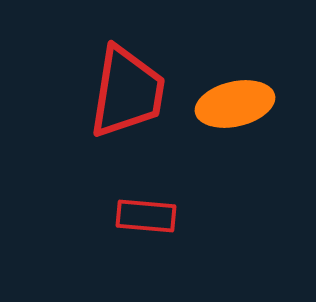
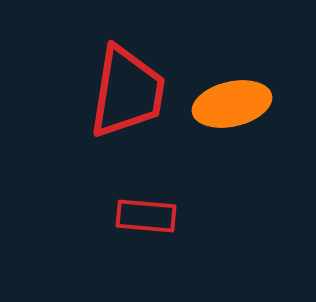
orange ellipse: moved 3 px left
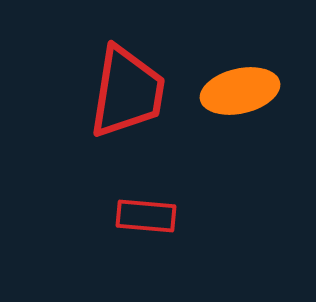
orange ellipse: moved 8 px right, 13 px up
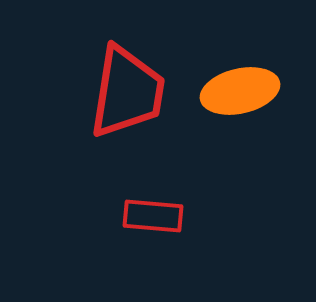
red rectangle: moved 7 px right
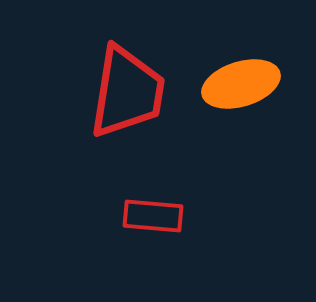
orange ellipse: moved 1 px right, 7 px up; rotated 4 degrees counterclockwise
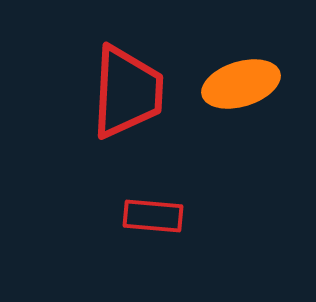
red trapezoid: rotated 6 degrees counterclockwise
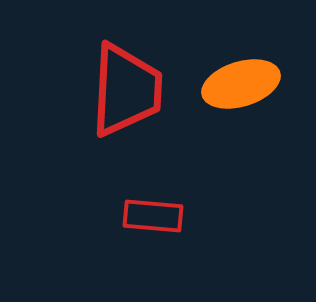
red trapezoid: moved 1 px left, 2 px up
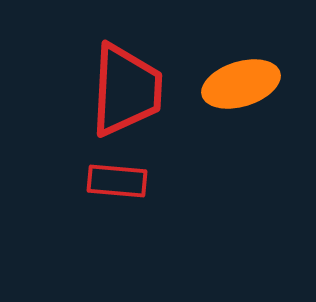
red rectangle: moved 36 px left, 35 px up
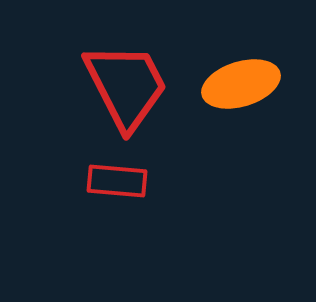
red trapezoid: moved 4 px up; rotated 30 degrees counterclockwise
